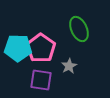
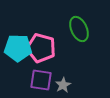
pink pentagon: rotated 20 degrees counterclockwise
gray star: moved 6 px left, 19 px down
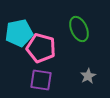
cyan pentagon: moved 1 px right, 15 px up; rotated 12 degrees counterclockwise
gray star: moved 25 px right, 9 px up
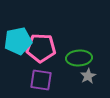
green ellipse: moved 29 px down; rotated 70 degrees counterclockwise
cyan pentagon: moved 1 px left, 8 px down
pink pentagon: rotated 12 degrees counterclockwise
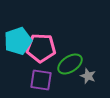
cyan pentagon: rotated 8 degrees counterclockwise
green ellipse: moved 9 px left, 6 px down; rotated 30 degrees counterclockwise
gray star: rotated 21 degrees counterclockwise
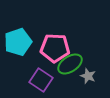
cyan pentagon: moved 1 px down
pink pentagon: moved 14 px right
purple square: rotated 25 degrees clockwise
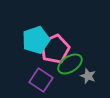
cyan pentagon: moved 18 px right, 2 px up
pink pentagon: moved 1 px down; rotated 28 degrees counterclockwise
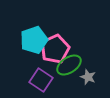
cyan pentagon: moved 2 px left
green ellipse: moved 1 px left, 1 px down
gray star: moved 1 px down
